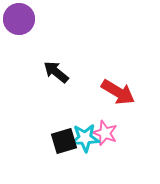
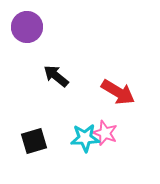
purple circle: moved 8 px right, 8 px down
black arrow: moved 4 px down
black square: moved 30 px left
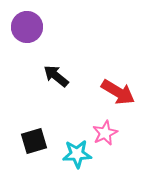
pink star: rotated 25 degrees clockwise
cyan star: moved 8 px left, 16 px down
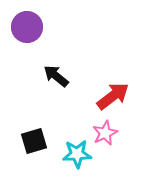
red arrow: moved 5 px left, 4 px down; rotated 68 degrees counterclockwise
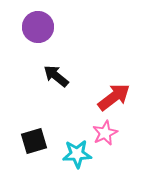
purple circle: moved 11 px right
red arrow: moved 1 px right, 1 px down
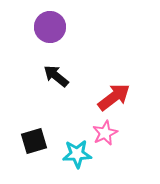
purple circle: moved 12 px right
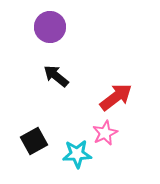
red arrow: moved 2 px right
black square: rotated 12 degrees counterclockwise
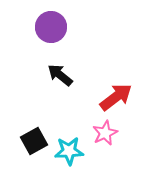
purple circle: moved 1 px right
black arrow: moved 4 px right, 1 px up
cyan star: moved 8 px left, 3 px up
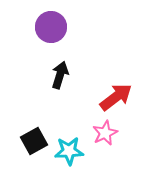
black arrow: rotated 68 degrees clockwise
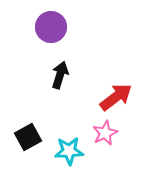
black square: moved 6 px left, 4 px up
